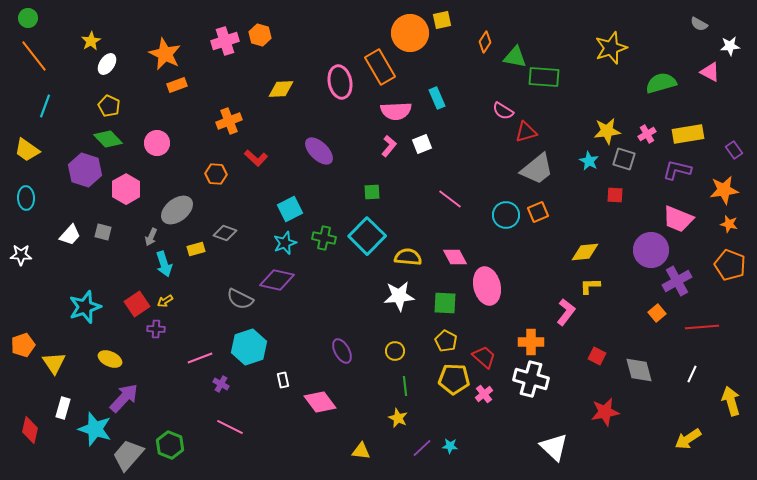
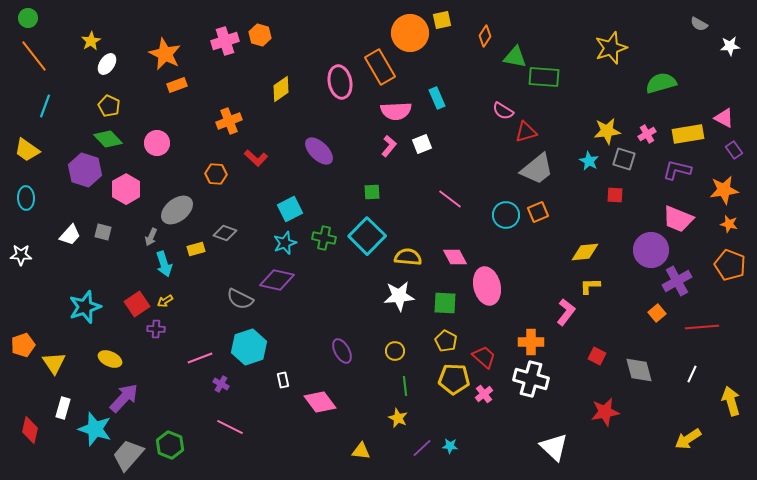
orange diamond at (485, 42): moved 6 px up
pink triangle at (710, 72): moved 14 px right, 46 px down
yellow diamond at (281, 89): rotated 32 degrees counterclockwise
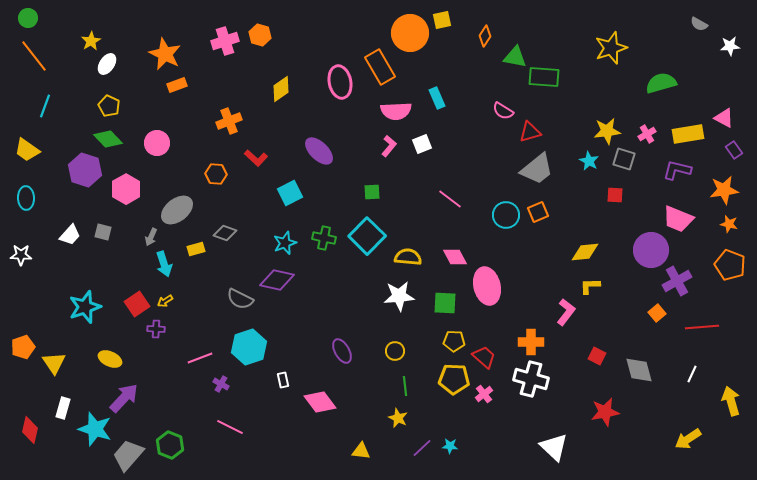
red triangle at (526, 132): moved 4 px right
cyan square at (290, 209): moved 16 px up
yellow pentagon at (446, 341): moved 8 px right; rotated 25 degrees counterclockwise
orange pentagon at (23, 345): moved 2 px down
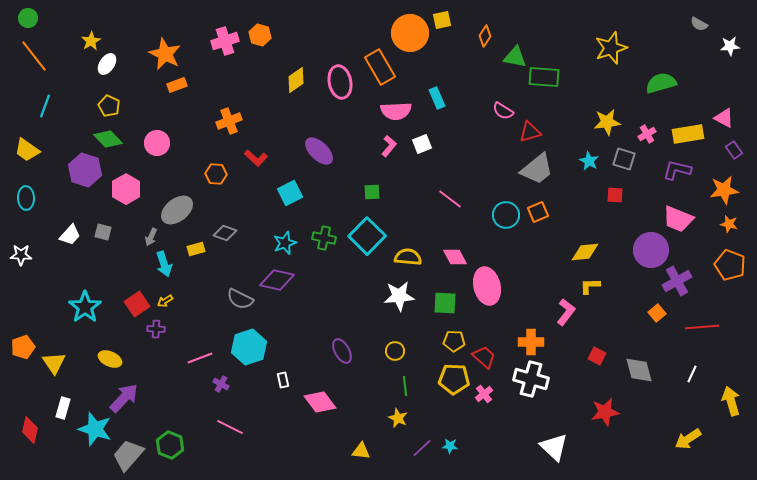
yellow diamond at (281, 89): moved 15 px right, 9 px up
yellow star at (607, 131): moved 9 px up
cyan star at (85, 307): rotated 16 degrees counterclockwise
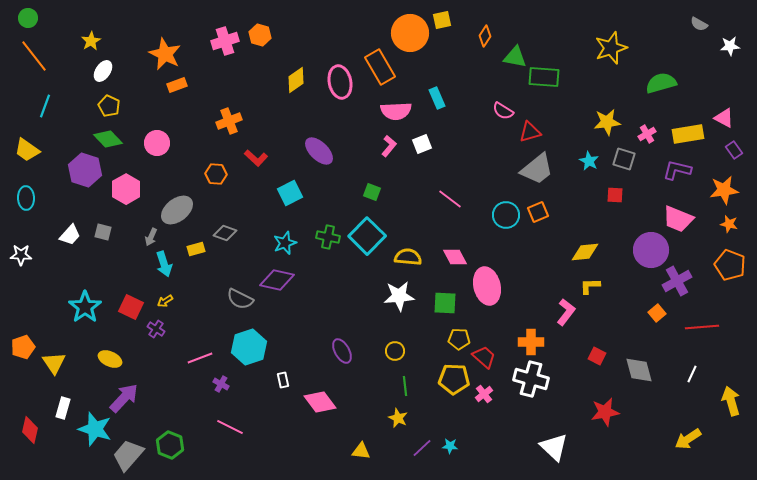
white ellipse at (107, 64): moved 4 px left, 7 px down
green square at (372, 192): rotated 24 degrees clockwise
green cross at (324, 238): moved 4 px right, 1 px up
red square at (137, 304): moved 6 px left, 3 px down; rotated 30 degrees counterclockwise
purple cross at (156, 329): rotated 30 degrees clockwise
yellow pentagon at (454, 341): moved 5 px right, 2 px up
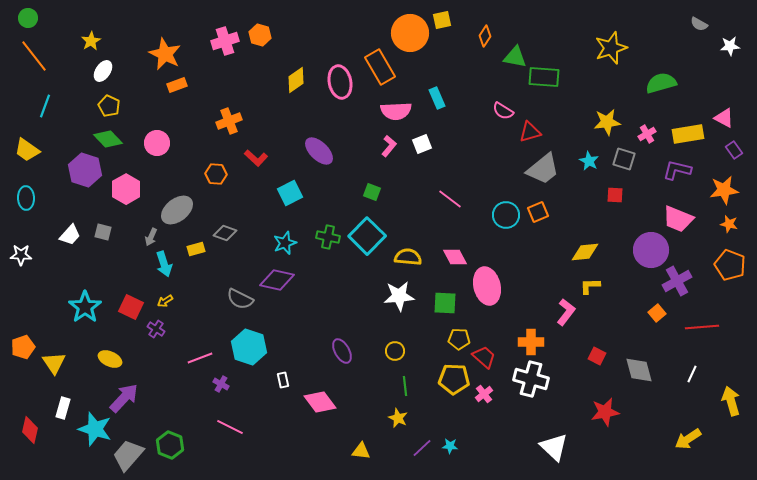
gray trapezoid at (537, 169): moved 6 px right
cyan hexagon at (249, 347): rotated 24 degrees counterclockwise
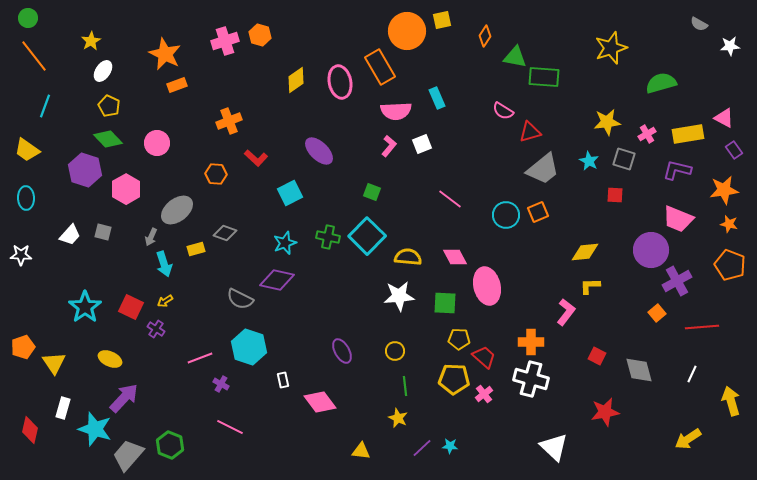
orange circle at (410, 33): moved 3 px left, 2 px up
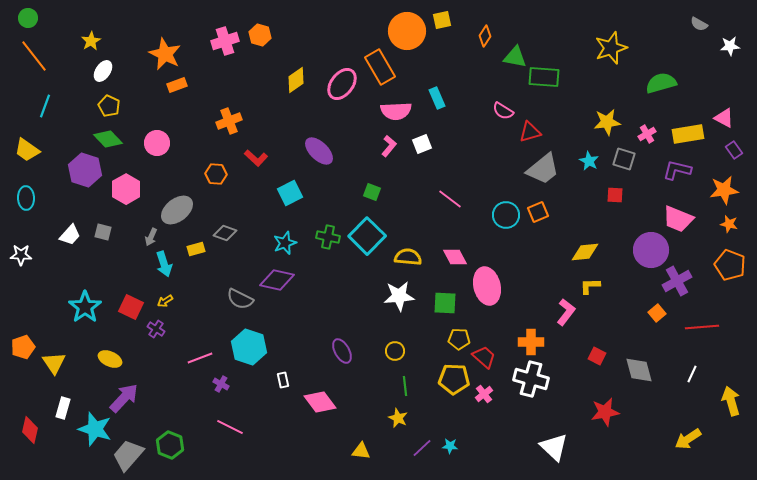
pink ellipse at (340, 82): moved 2 px right, 2 px down; rotated 48 degrees clockwise
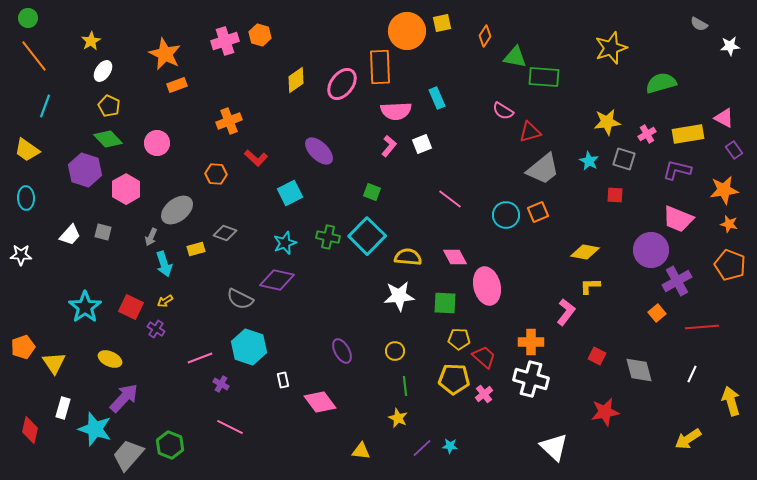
yellow square at (442, 20): moved 3 px down
orange rectangle at (380, 67): rotated 28 degrees clockwise
yellow diamond at (585, 252): rotated 16 degrees clockwise
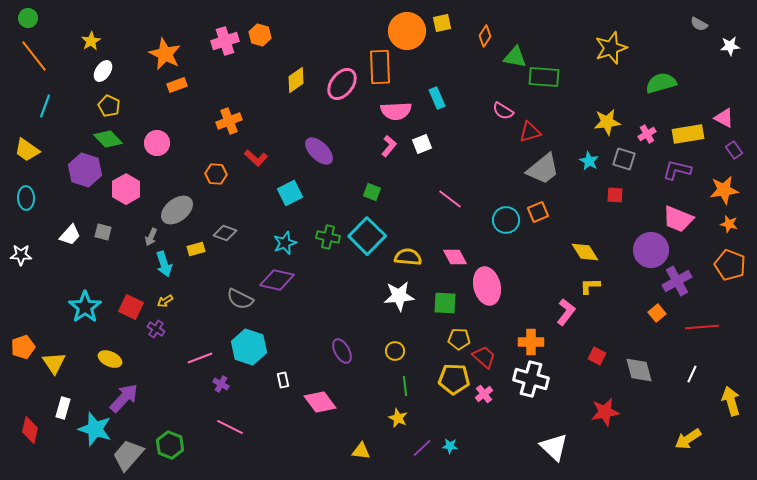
cyan circle at (506, 215): moved 5 px down
yellow diamond at (585, 252): rotated 48 degrees clockwise
